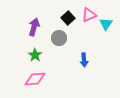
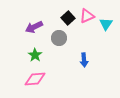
pink triangle: moved 2 px left, 1 px down
purple arrow: rotated 132 degrees counterclockwise
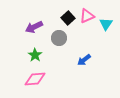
blue arrow: rotated 56 degrees clockwise
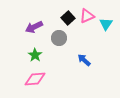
blue arrow: rotated 80 degrees clockwise
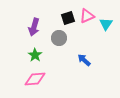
black square: rotated 24 degrees clockwise
purple arrow: rotated 48 degrees counterclockwise
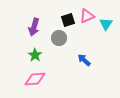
black square: moved 2 px down
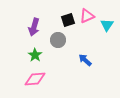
cyan triangle: moved 1 px right, 1 px down
gray circle: moved 1 px left, 2 px down
blue arrow: moved 1 px right
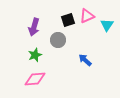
green star: rotated 16 degrees clockwise
